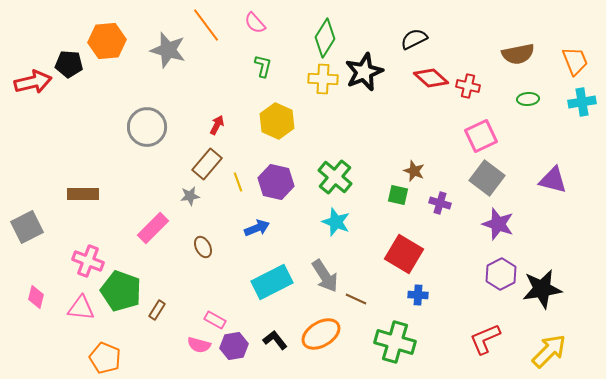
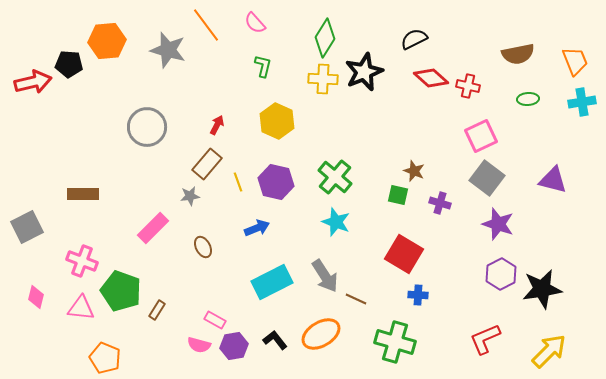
pink cross at (88, 261): moved 6 px left
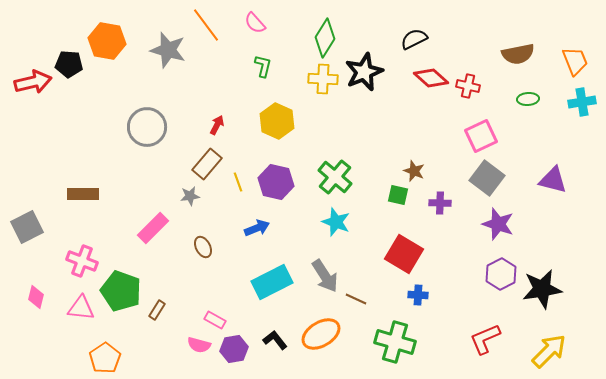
orange hexagon at (107, 41): rotated 15 degrees clockwise
purple cross at (440, 203): rotated 15 degrees counterclockwise
purple hexagon at (234, 346): moved 3 px down
orange pentagon at (105, 358): rotated 16 degrees clockwise
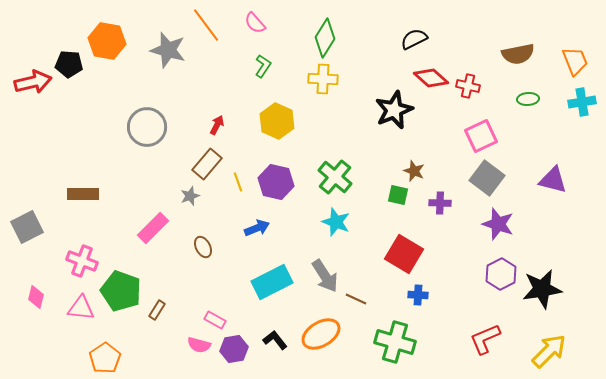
green L-shape at (263, 66): rotated 20 degrees clockwise
black star at (364, 72): moved 30 px right, 38 px down
gray star at (190, 196): rotated 12 degrees counterclockwise
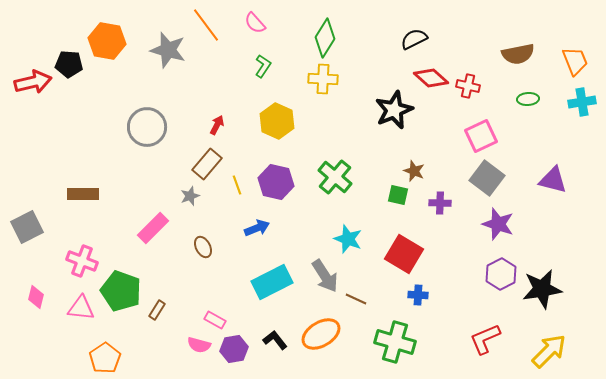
yellow line at (238, 182): moved 1 px left, 3 px down
cyan star at (336, 222): moved 12 px right, 17 px down
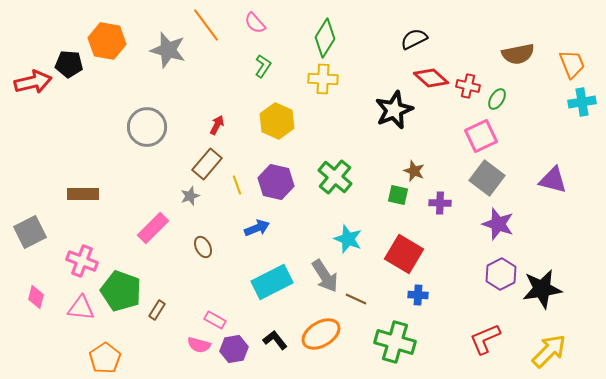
orange trapezoid at (575, 61): moved 3 px left, 3 px down
green ellipse at (528, 99): moved 31 px left; rotated 55 degrees counterclockwise
gray square at (27, 227): moved 3 px right, 5 px down
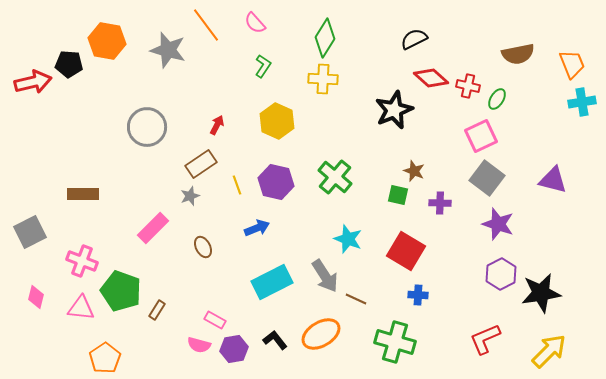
brown rectangle at (207, 164): moved 6 px left; rotated 16 degrees clockwise
red square at (404, 254): moved 2 px right, 3 px up
black star at (542, 289): moved 1 px left, 4 px down
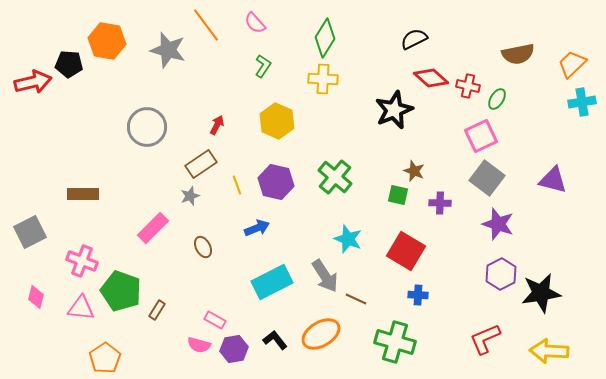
orange trapezoid at (572, 64): rotated 112 degrees counterclockwise
yellow arrow at (549, 351): rotated 132 degrees counterclockwise
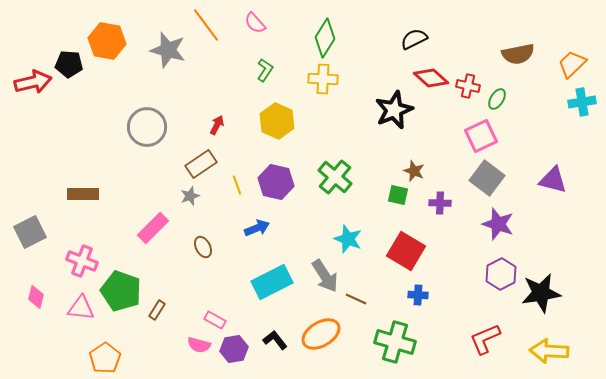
green L-shape at (263, 66): moved 2 px right, 4 px down
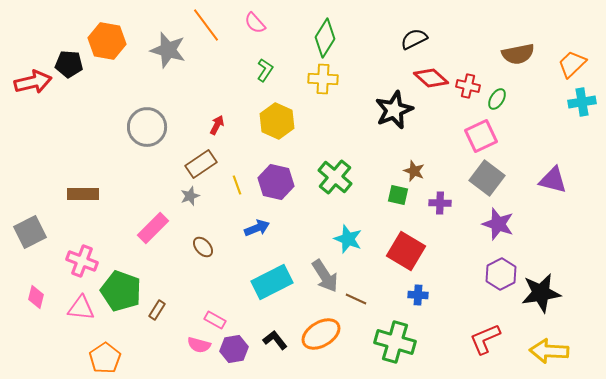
brown ellipse at (203, 247): rotated 15 degrees counterclockwise
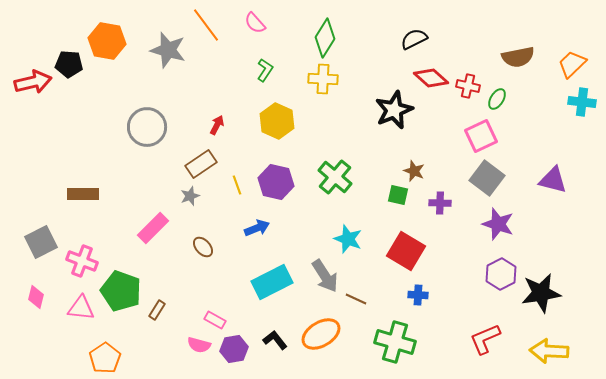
brown semicircle at (518, 54): moved 3 px down
cyan cross at (582, 102): rotated 16 degrees clockwise
gray square at (30, 232): moved 11 px right, 10 px down
